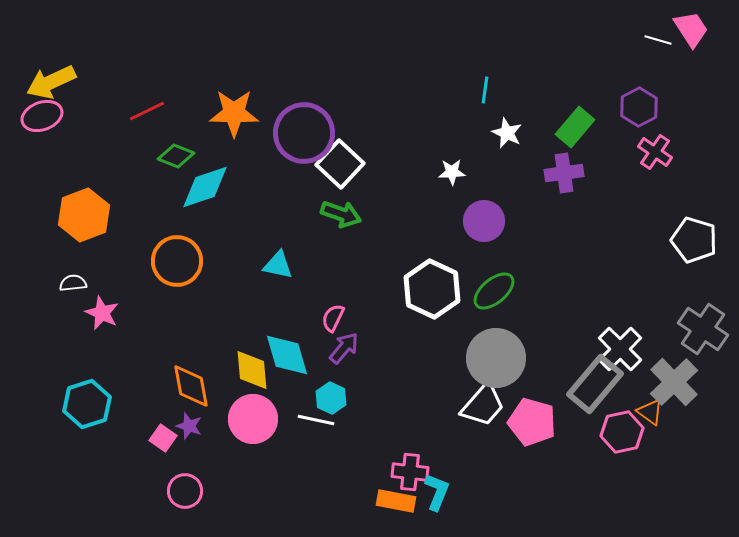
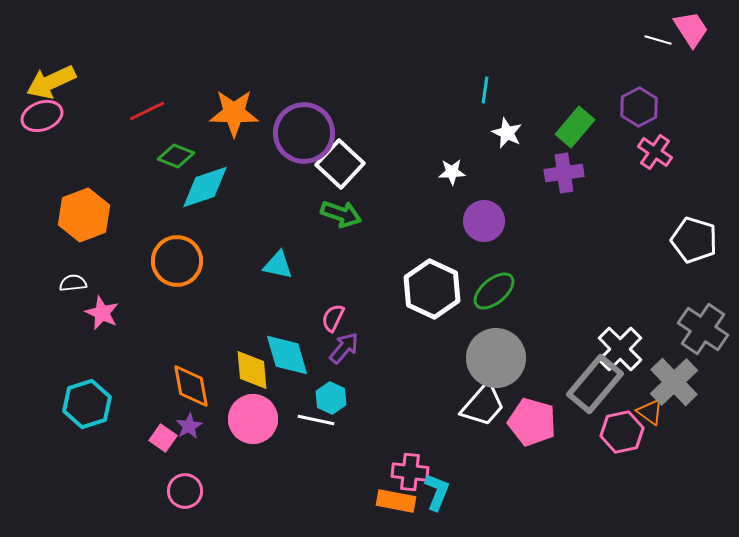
purple star at (189, 426): rotated 24 degrees clockwise
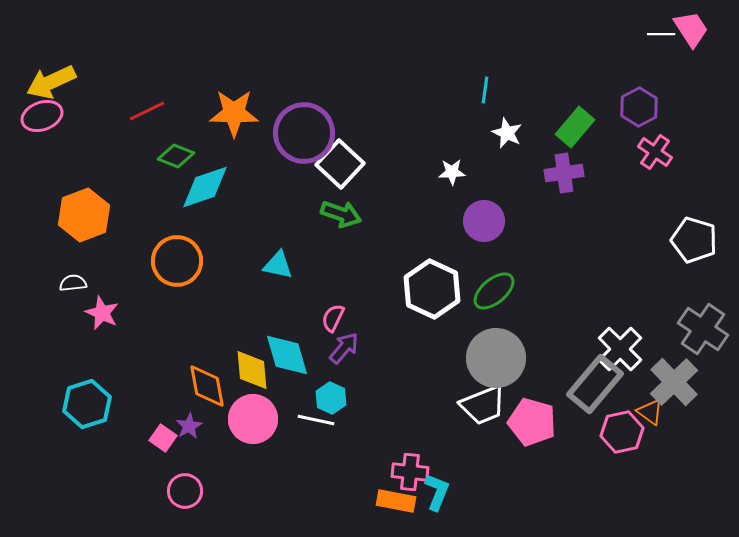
white line at (658, 40): moved 3 px right, 6 px up; rotated 16 degrees counterclockwise
orange diamond at (191, 386): moved 16 px right
white trapezoid at (483, 405): rotated 27 degrees clockwise
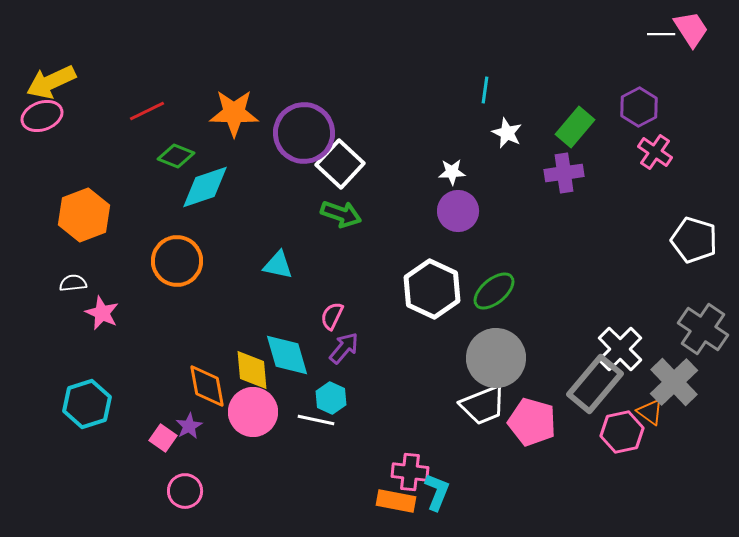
purple circle at (484, 221): moved 26 px left, 10 px up
pink semicircle at (333, 318): moved 1 px left, 2 px up
pink circle at (253, 419): moved 7 px up
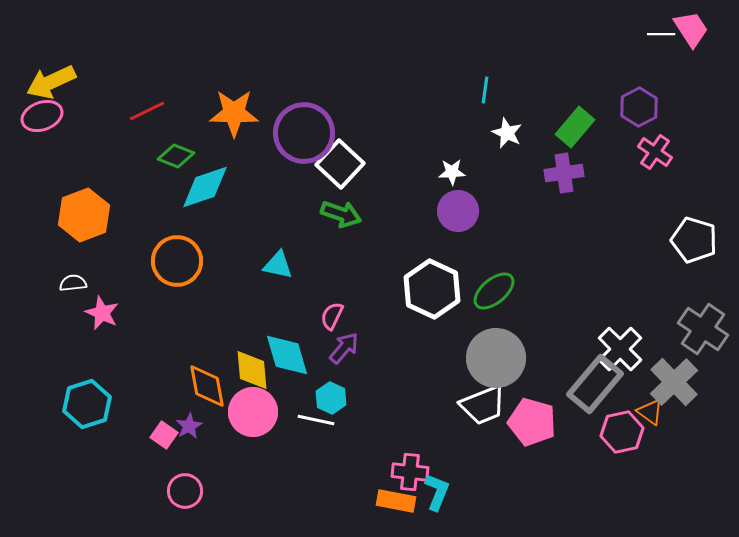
pink square at (163, 438): moved 1 px right, 3 px up
